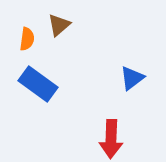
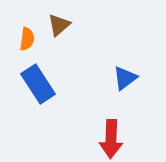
blue triangle: moved 7 px left
blue rectangle: rotated 21 degrees clockwise
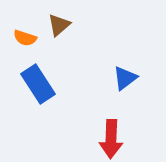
orange semicircle: moved 2 px left, 1 px up; rotated 100 degrees clockwise
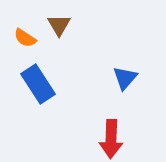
brown triangle: rotated 20 degrees counterclockwise
orange semicircle: rotated 15 degrees clockwise
blue triangle: rotated 12 degrees counterclockwise
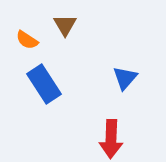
brown triangle: moved 6 px right
orange semicircle: moved 2 px right, 2 px down
blue rectangle: moved 6 px right
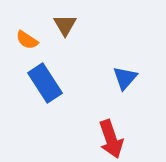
blue rectangle: moved 1 px right, 1 px up
red arrow: rotated 21 degrees counterclockwise
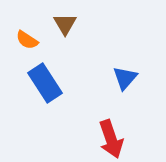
brown triangle: moved 1 px up
